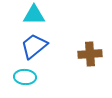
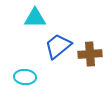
cyan triangle: moved 1 px right, 3 px down
blue trapezoid: moved 24 px right
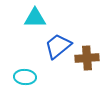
brown cross: moved 3 px left, 4 px down
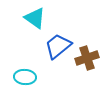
cyan triangle: rotated 35 degrees clockwise
brown cross: rotated 15 degrees counterclockwise
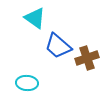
blue trapezoid: rotated 100 degrees counterclockwise
cyan ellipse: moved 2 px right, 6 px down
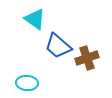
cyan triangle: moved 1 px down
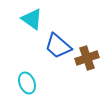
cyan triangle: moved 3 px left
cyan ellipse: rotated 65 degrees clockwise
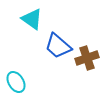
cyan ellipse: moved 11 px left, 1 px up; rotated 10 degrees counterclockwise
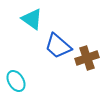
cyan ellipse: moved 1 px up
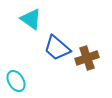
cyan triangle: moved 1 px left
blue trapezoid: moved 1 px left, 2 px down
